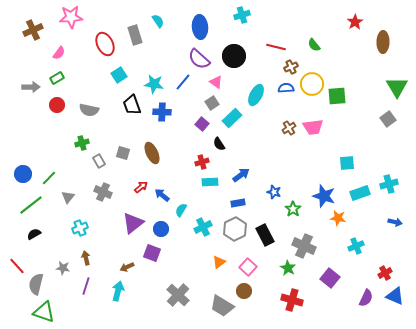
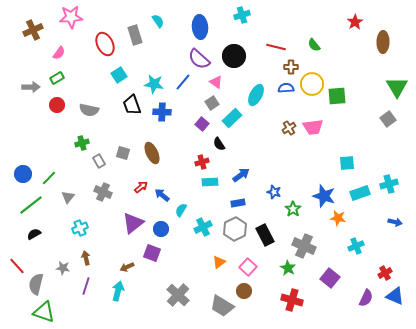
brown cross at (291, 67): rotated 24 degrees clockwise
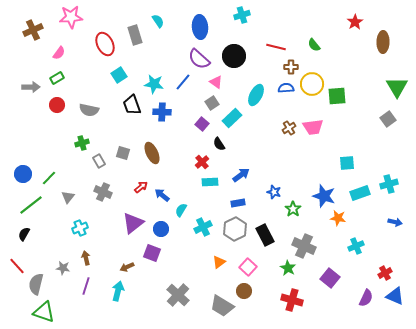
red cross at (202, 162): rotated 24 degrees counterclockwise
black semicircle at (34, 234): moved 10 px left; rotated 32 degrees counterclockwise
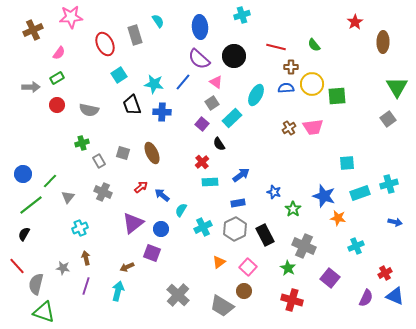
green line at (49, 178): moved 1 px right, 3 px down
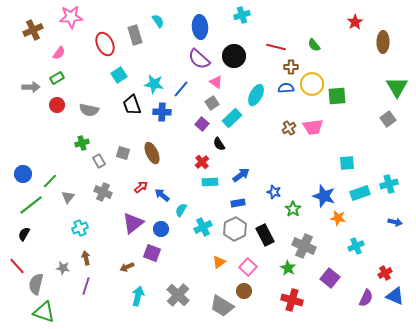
blue line at (183, 82): moved 2 px left, 7 px down
cyan arrow at (118, 291): moved 20 px right, 5 px down
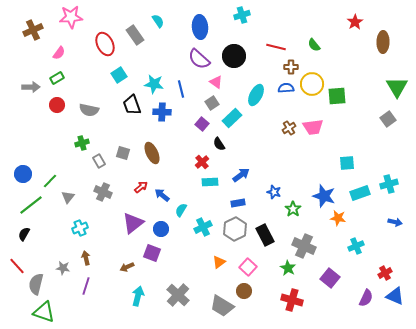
gray rectangle at (135, 35): rotated 18 degrees counterclockwise
blue line at (181, 89): rotated 54 degrees counterclockwise
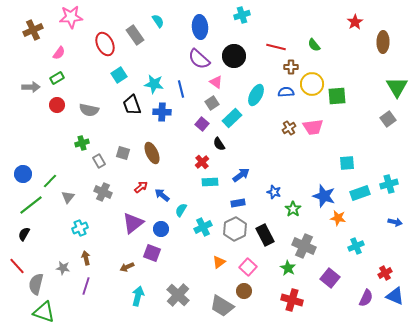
blue semicircle at (286, 88): moved 4 px down
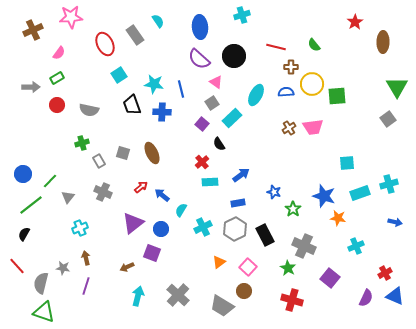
gray semicircle at (36, 284): moved 5 px right, 1 px up
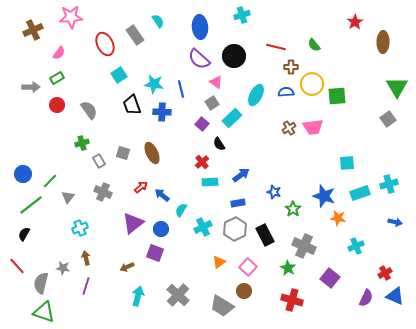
gray semicircle at (89, 110): rotated 138 degrees counterclockwise
purple square at (152, 253): moved 3 px right
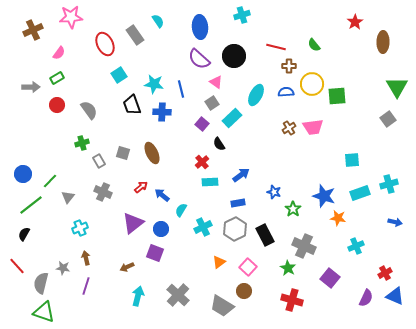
brown cross at (291, 67): moved 2 px left, 1 px up
cyan square at (347, 163): moved 5 px right, 3 px up
